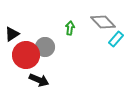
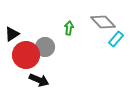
green arrow: moved 1 px left
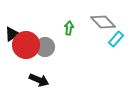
red circle: moved 10 px up
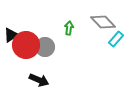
black triangle: moved 1 px left, 1 px down
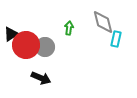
gray diamond: rotated 30 degrees clockwise
black triangle: moved 1 px up
cyan rectangle: rotated 28 degrees counterclockwise
black arrow: moved 2 px right, 2 px up
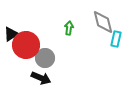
gray circle: moved 11 px down
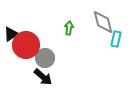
black arrow: moved 2 px right, 1 px up; rotated 18 degrees clockwise
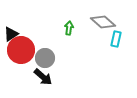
gray diamond: rotated 35 degrees counterclockwise
red circle: moved 5 px left, 5 px down
